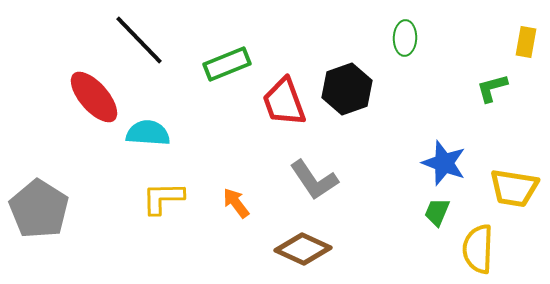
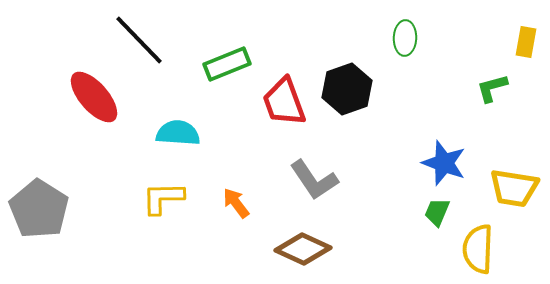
cyan semicircle: moved 30 px right
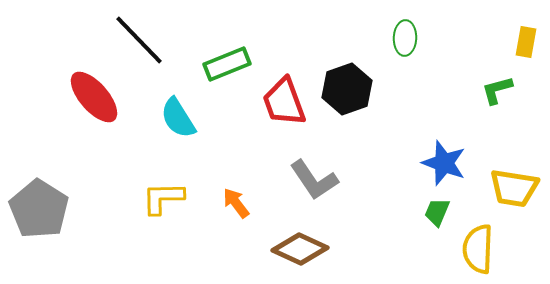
green L-shape: moved 5 px right, 2 px down
cyan semicircle: moved 15 px up; rotated 126 degrees counterclockwise
brown diamond: moved 3 px left
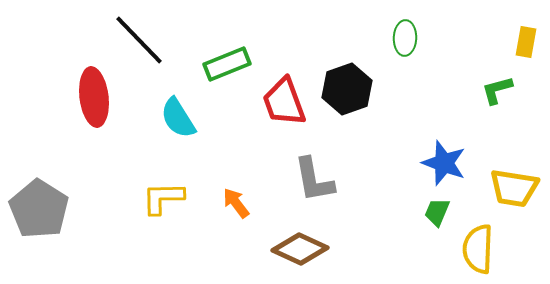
red ellipse: rotated 34 degrees clockwise
gray L-shape: rotated 24 degrees clockwise
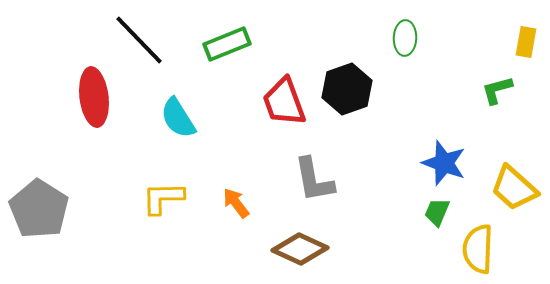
green rectangle: moved 20 px up
yellow trapezoid: rotated 33 degrees clockwise
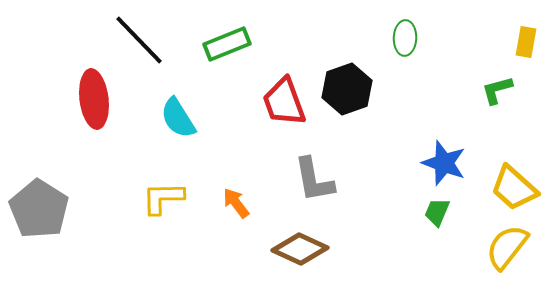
red ellipse: moved 2 px down
yellow semicircle: moved 29 px right, 2 px up; rotated 36 degrees clockwise
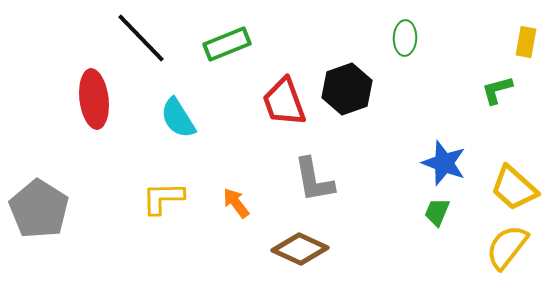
black line: moved 2 px right, 2 px up
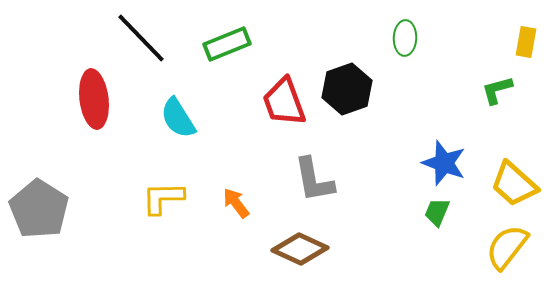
yellow trapezoid: moved 4 px up
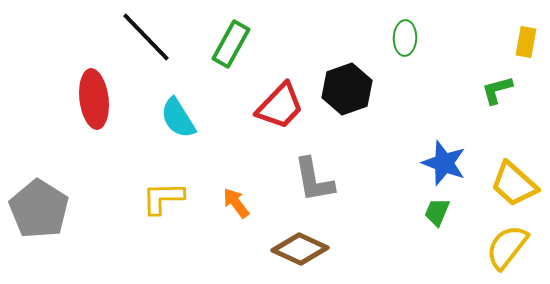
black line: moved 5 px right, 1 px up
green rectangle: moved 4 px right; rotated 39 degrees counterclockwise
red trapezoid: moved 4 px left, 4 px down; rotated 116 degrees counterclockwise
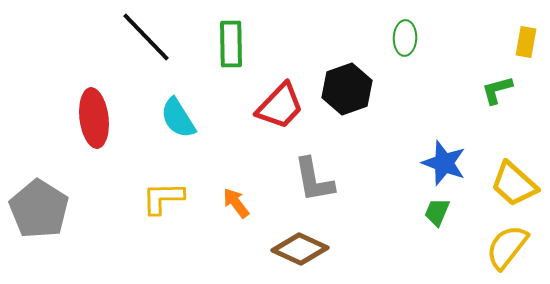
green rectangle: rotated 30 degrees counterclockwise
red ellipse: moved 19 px down
